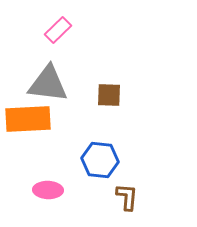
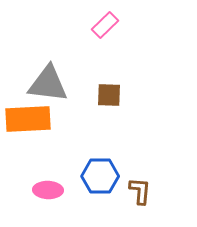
pink rectangle: moved 47 px right, 5 px up
blue hexagon: moved 16 px down; rotated 6 degrees counterclockwise
brown L-shape: moved 13 px right, 6 px up
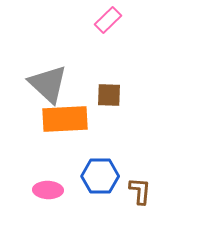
pink rectangle: moved 3 px right, 5 px up
gray triangle: rotated 36 degrees clockwise
orange rectangle: moved 37 px right
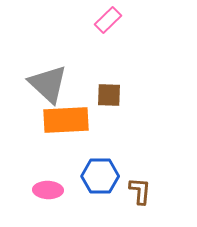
orange rectangle: moved 1 px right, 1 px down
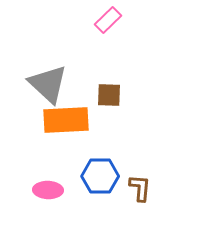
brown L-shape: moved 3 px up
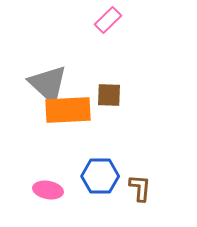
orange rectangle: moved 2 px right, 10 px up
pink ellipse: rotated 8 degrees clockwise
